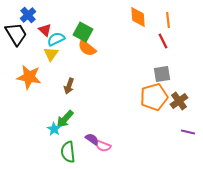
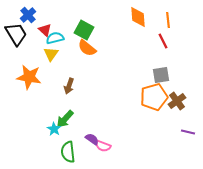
green square: moved 1 px right, 2 px up
cyan semicircle: moved 1 px left, 1 px up; rotated 12 degrees clockwise
gray square: moved 1 px left, 1 px down
brown cross: moved 2 px left
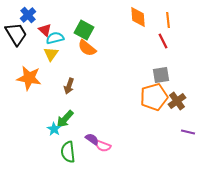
orange star: moved 1 px down
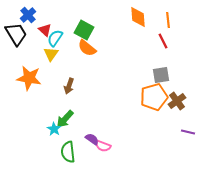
cyan semicircle: rotated 42 degrees counterclockwise
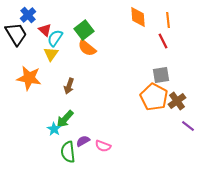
green square: rotated 24 degrees clockwise
orange pentagon: rotated 28 degrees counterclockwise
purple line: moved 6 px up; rotated 24 degrees clockwise
purple semicircle: moved 9 px left, 2 px down; rotated 64 degrees counterclockwise
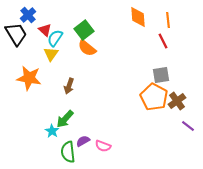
cyan star: moved 2 px left, 2 px down
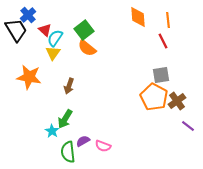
black trapezoid: moved 4 px up
yellow triangle: moved 2 px right, 1 px up
orange star: moved 1 px up
green arrow: rotated 12 degrees counterclockwise
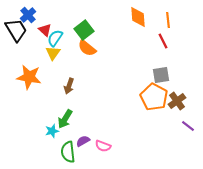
cyan star: rotated 24 degrees clockwise
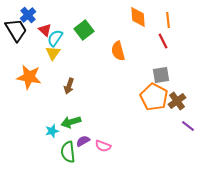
orange semicircle: moved 31 px right, 3 px down; rotated 36 degrees clockwise
green arrow: moved 6 px right, 3 px down; rotated 42 degrees clockwise
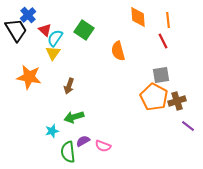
green square: rotated 18 degrees counterclockwise
brown cross: rotated 18 degrees clockwise
green arrow: moved 3 px right, 5 px up
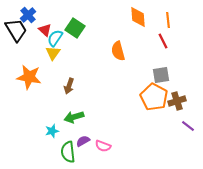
green square: moved 9 px left, 2 px up
